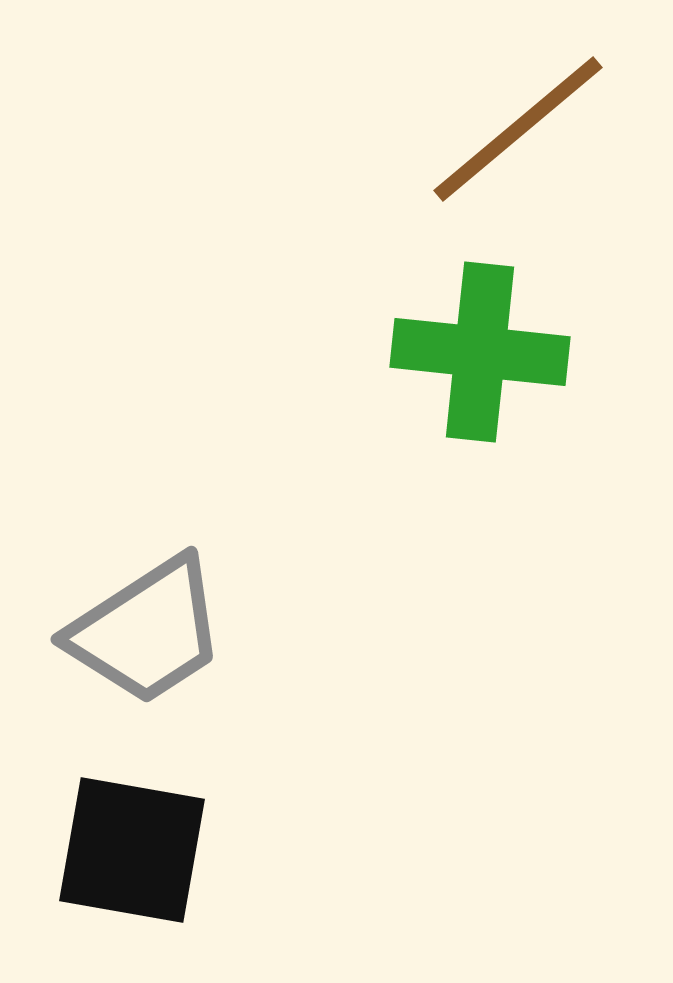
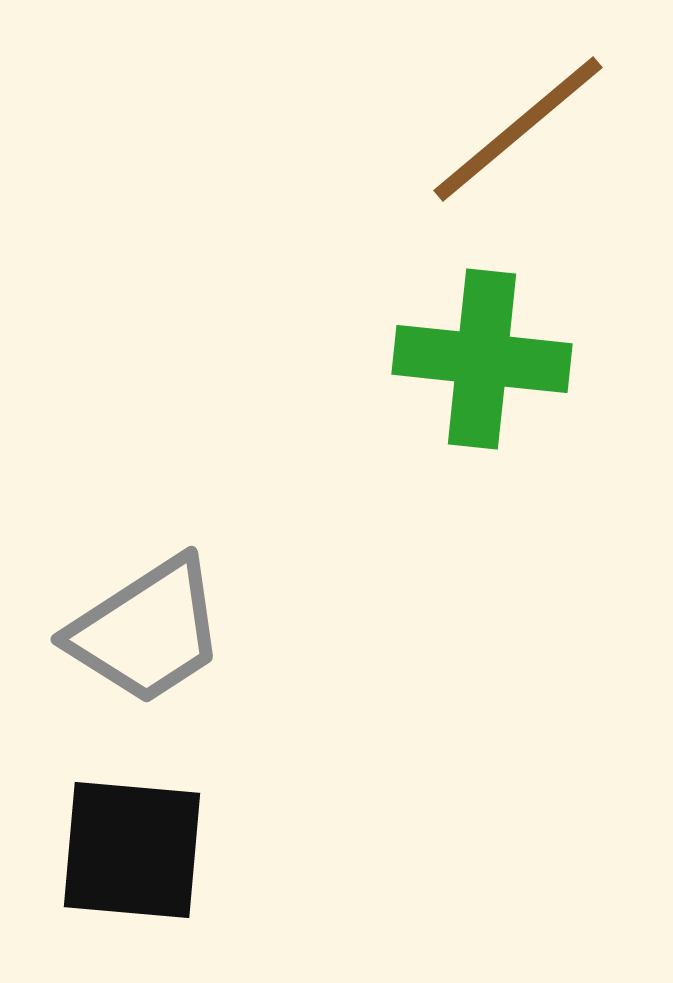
green cross: moved 2 px right, 7 px down
black square: rotated 5 degrees counterclockwise
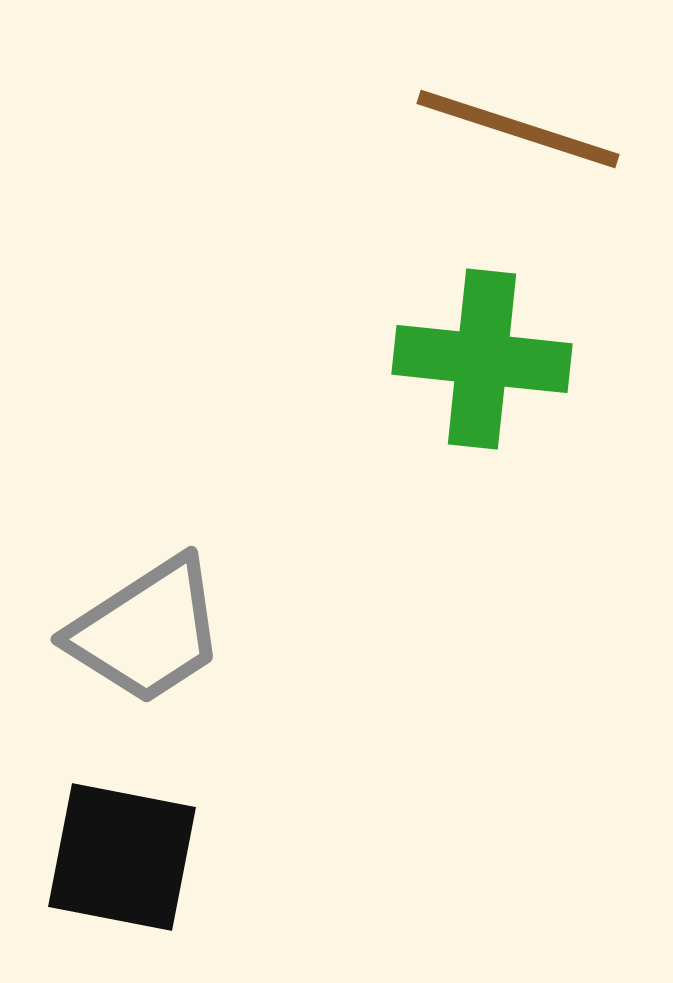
brown line: rotated 58 degrees clockwise
black square: moved 10 px left, 7 px down; rotated 6 degrees clockwise
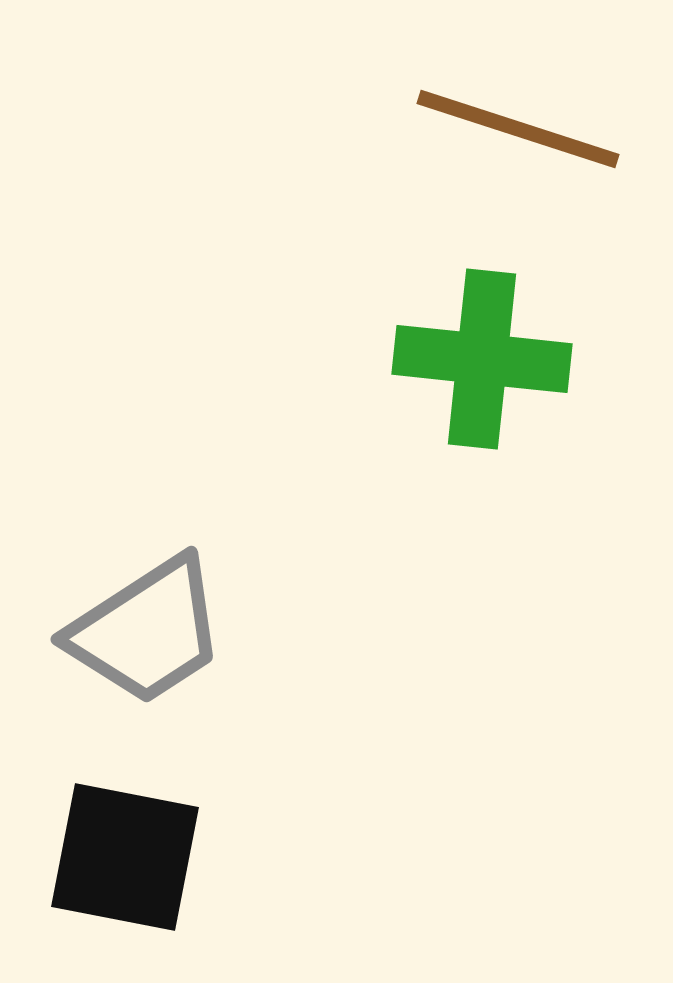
black square: moved 3 px right
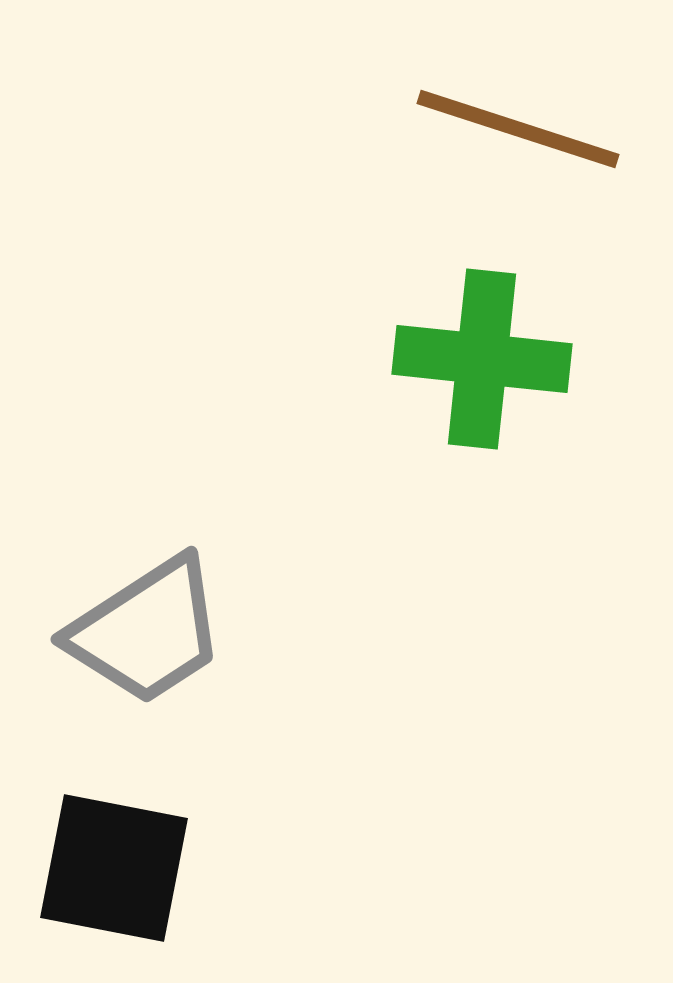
black square: moved 11 px left, 11 px down
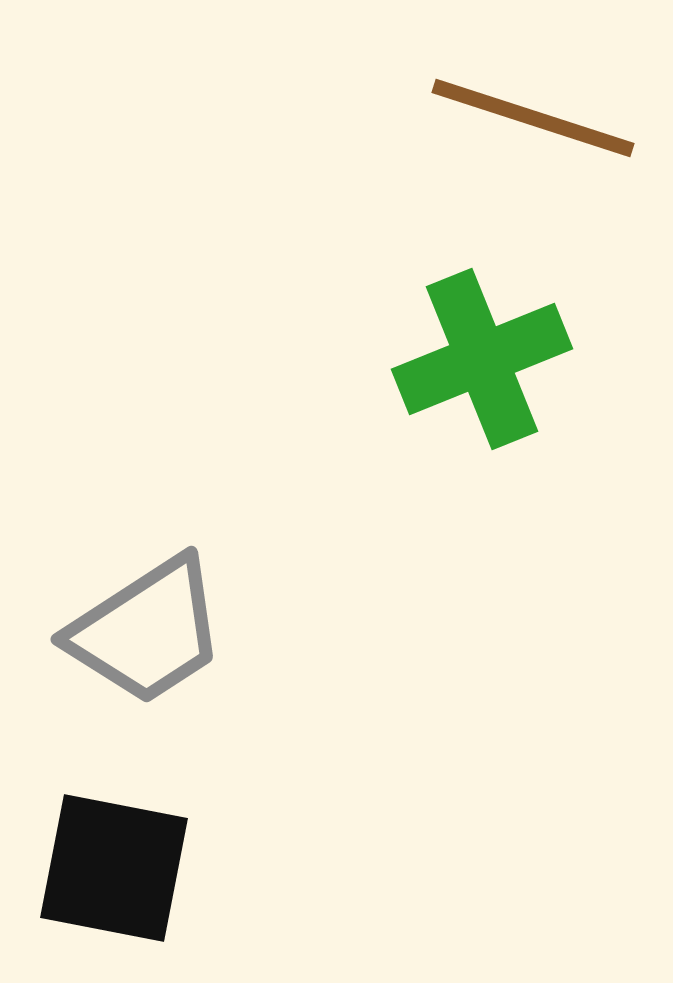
brown line: moved 15 px right, 11 px up
green cross: rotated 28 degrees counterclockwise
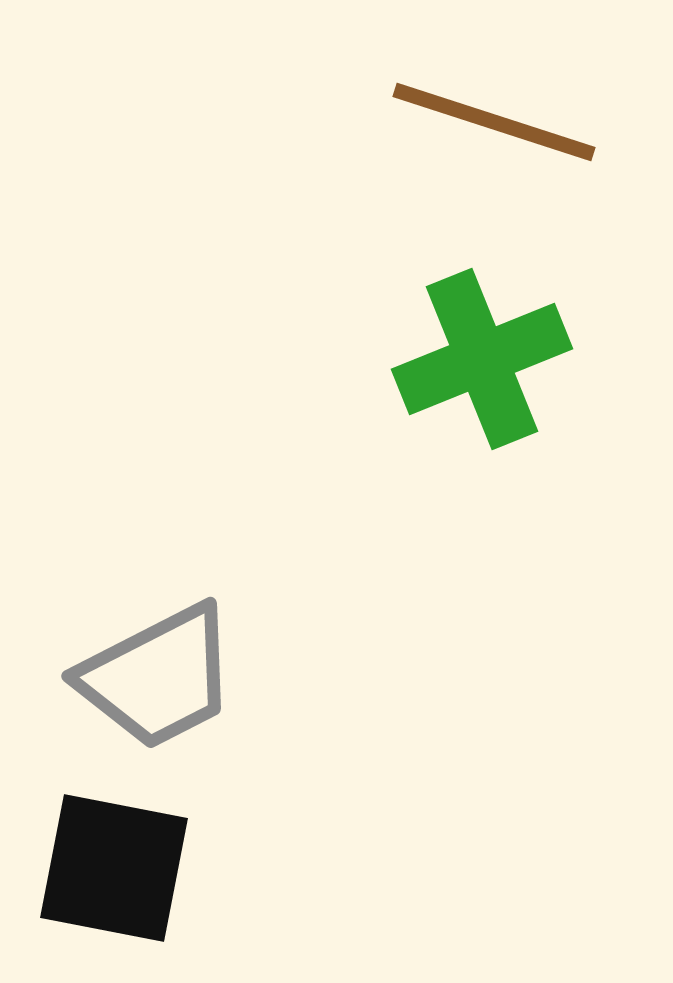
brown line: moved 39 px left, 4 px down
gray trapezoid: moved 11 px right, 46 px down; rotated 6 degrees clockwise
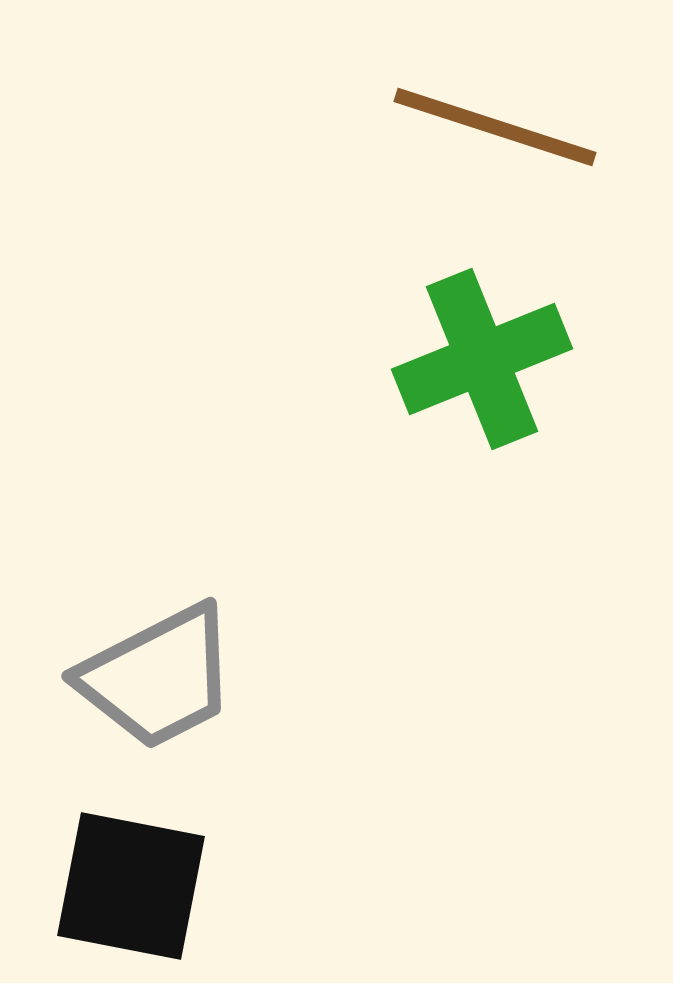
brown line: moved 1 px right, 5 px down
black square: moved 17 px right, 18 px down
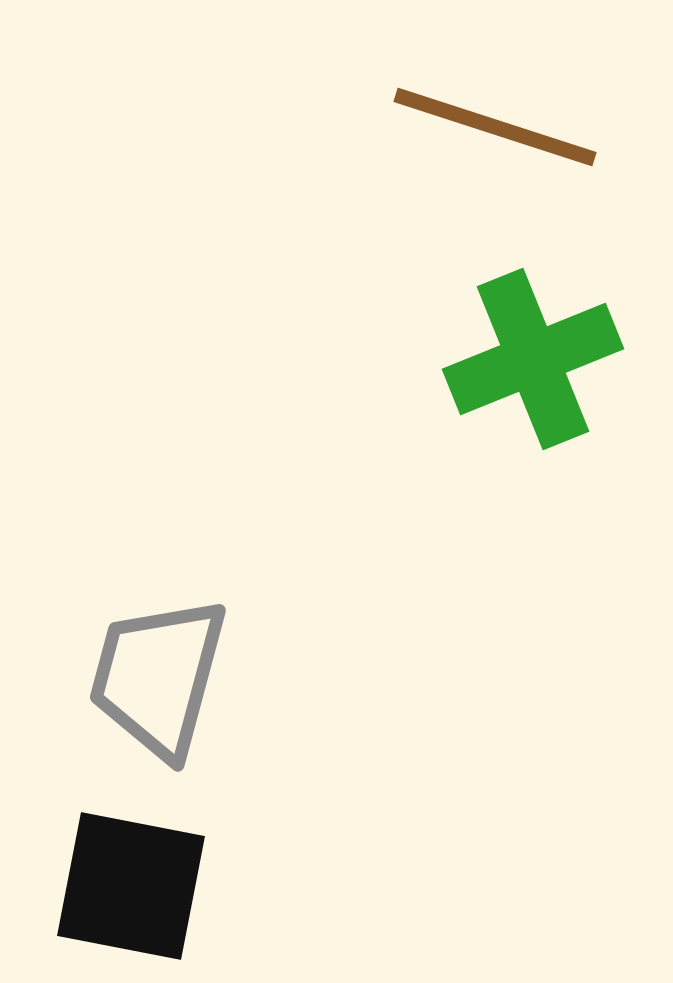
green cross: moved 51 px right
gray trapezoid: rotated 132 degrees clockwise
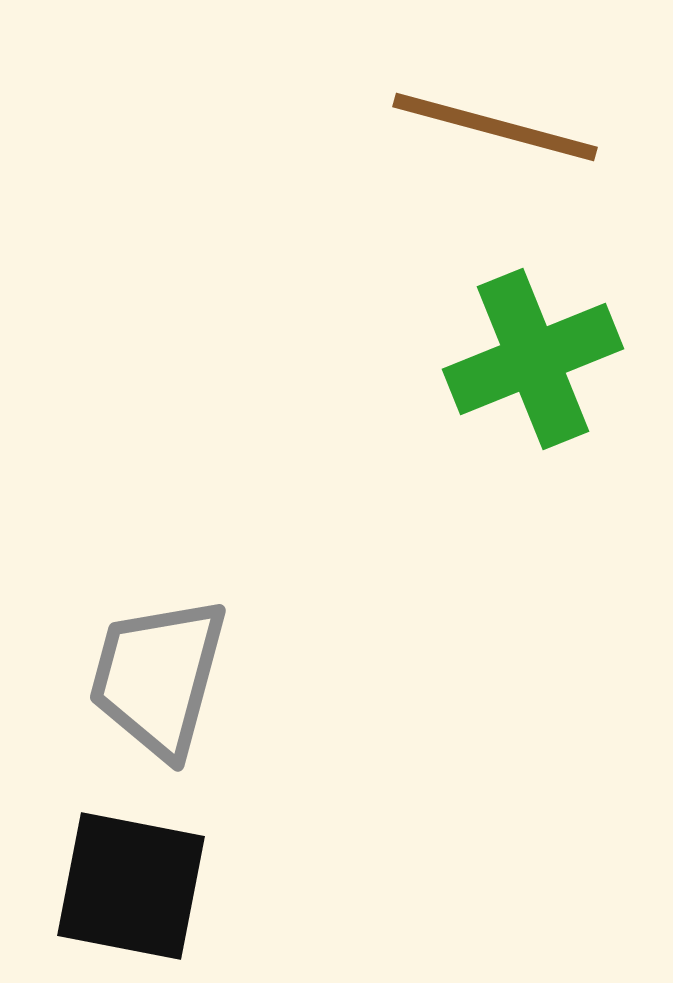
brown line: rotated 3 degrees counterclockwise
